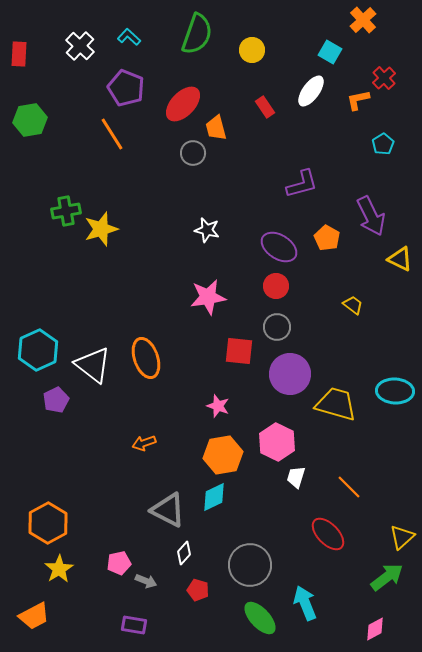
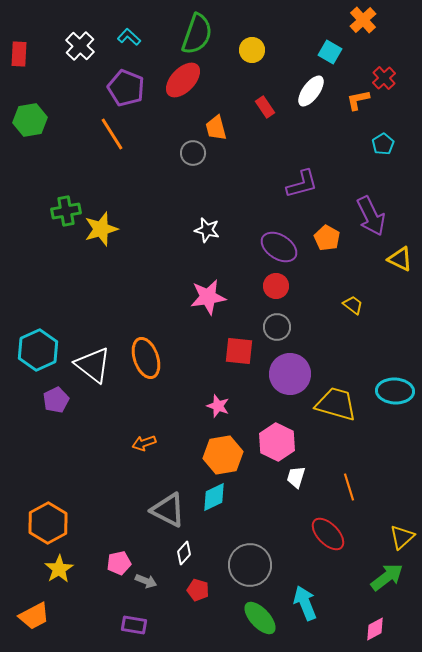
red ellipse at (183, 104): moved 24 px up
orange line at (349, 487): rotated 28 degrees clockwise
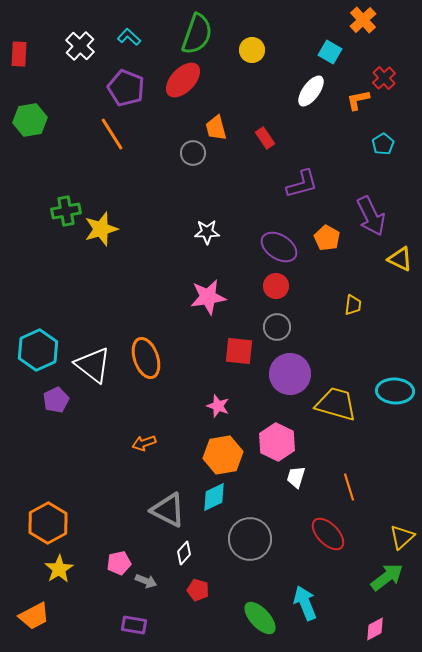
red rectangle at (265, 107): moved 31 px down
white star at (207, 230): moved 2 px down; rotated 15 degrees counterclockwise
yellow trapezoid at (353, 305): rotated 60 degrees clockwise
gray circle at (250, 565): moved 26 px up
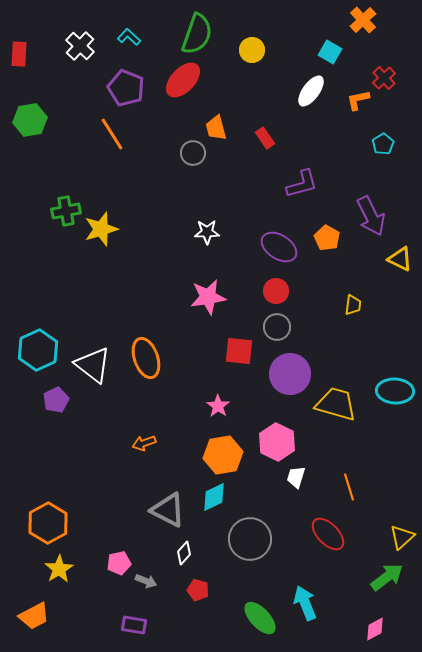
red circle at (276, 286): moved 5 px down
pink star at (218, 406): rotated 15 degrees clockwise
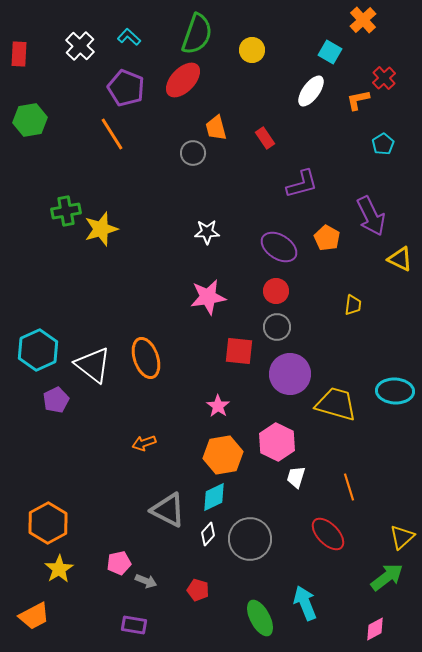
white diamond at (184, 553): moved 24 px right, 19 px up
green ellipse at (260, 618): rotated 15 degrees clockwise
